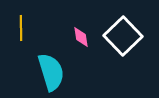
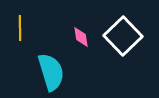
yellow line: moved 1 px left
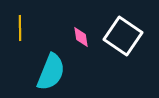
white square: rotated 12 degrees counterclockwise
cyan semicircle: rotated 39 degrees clockwise
